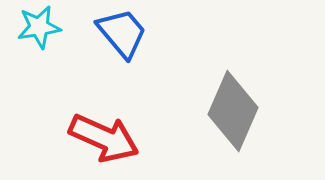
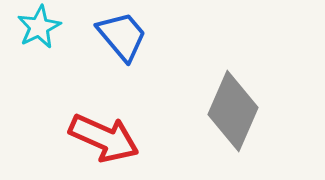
cyan star: rotated 18 degrees counterclockwise
blue trapezoid: moved 3 px down
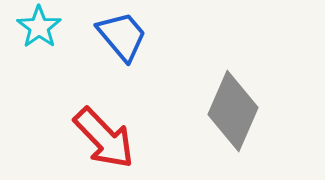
cyan star: rotated 9 degrees counterclockwise
red arrow: rotated 22 degrees clockwise
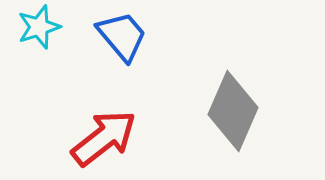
cyan star: rotated 18 degrees clockwise
red arrow: rotated 84 degrees counterclockwise
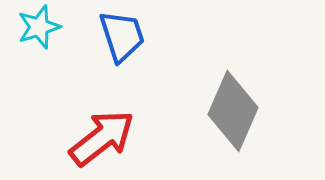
blue trapezoid: rotated 22 degrees clockwise
red arrow: moved 2 px left
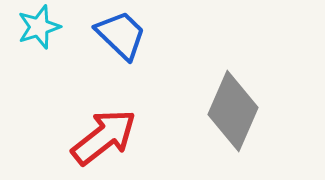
blue trapezoid: moved 1 px left, 1 px up; rotated 28 degrees counterclockwise
red arrow: moved 2 px right, 1 px up
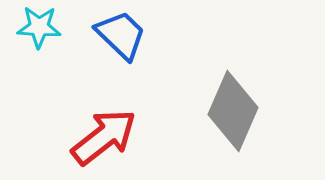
cyan star: rotated 21 degrees clockwise
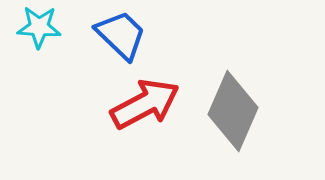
red arrow: moved 41 px right, 33 px up; rotated 10 degrees clockwise
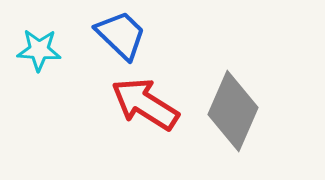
cyan star: moved 23 px down
red arrow: rotated 120 degrees counterclockwise
